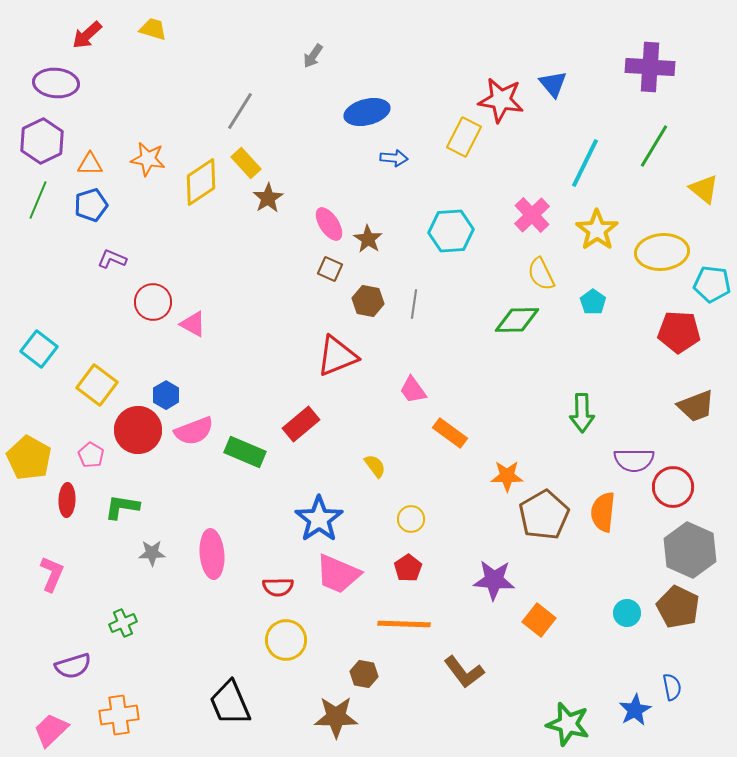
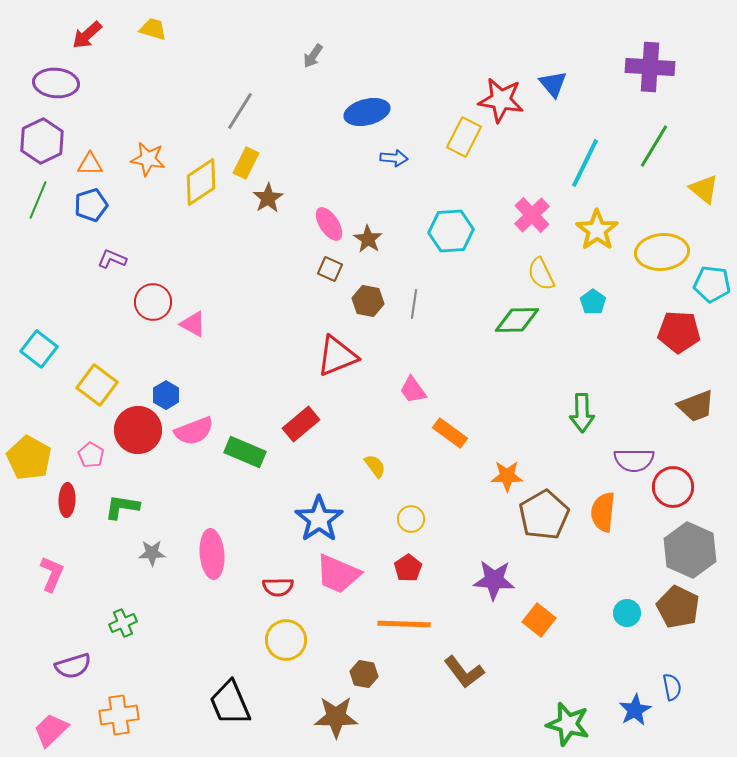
yellow rectangle at (246, 163): rotated 68 degrees clockwise
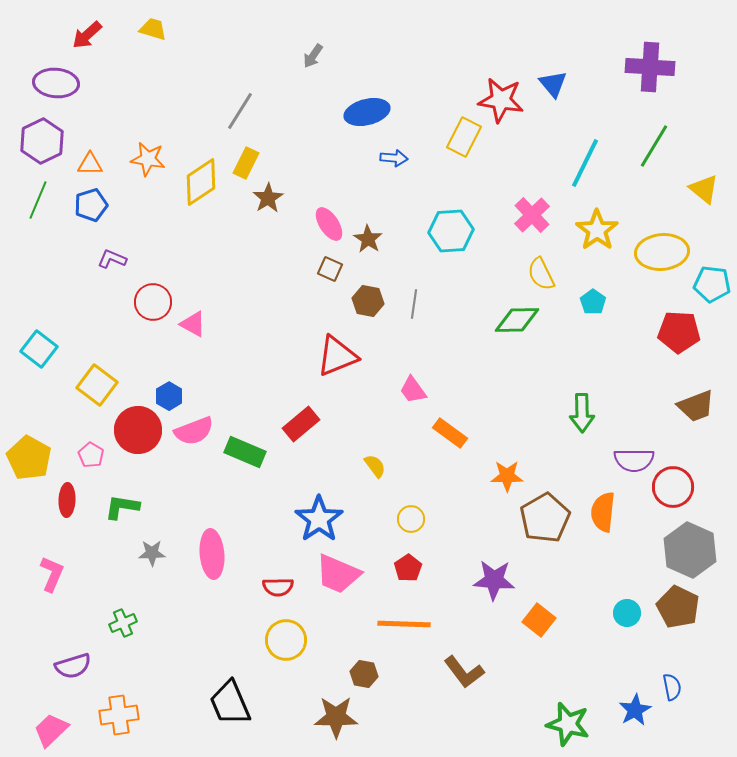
blue hexagon at (166, 395): moved 3 px right, 1 px down
brown pentagon at (544, 515): moved 1 px right, 3 px down
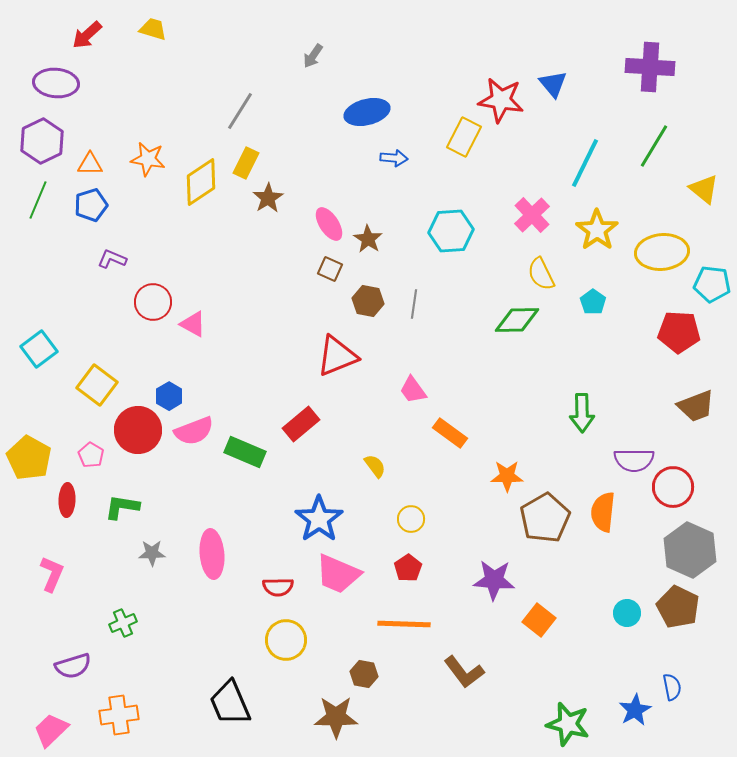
cyan square at (39, 349): rotated 15 degrees clockwise
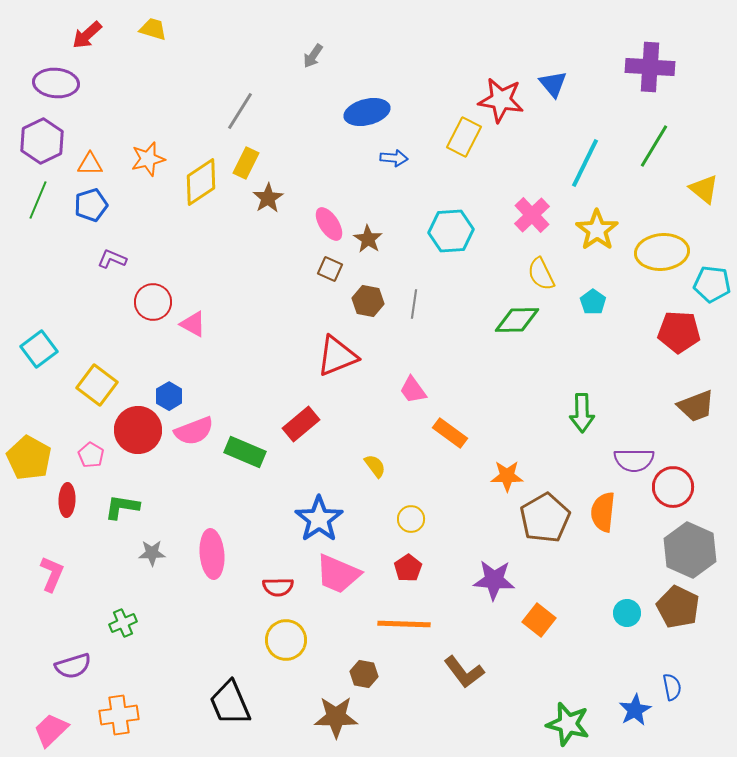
orange star at (148, 159): rotated 24 degrees counterclockwise
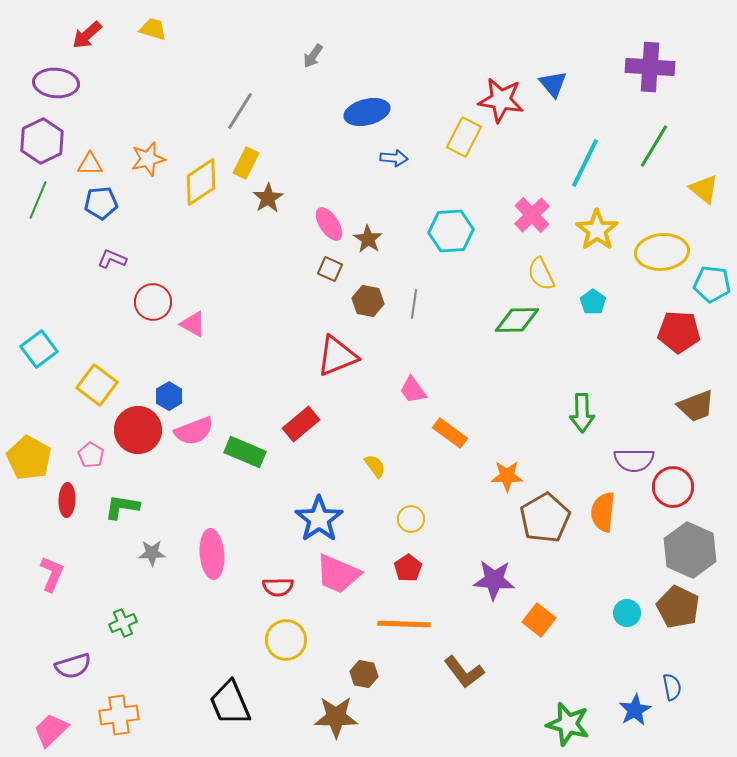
blue pentagon at (91, 205): moved 10 px right, 2 px up; rotated 12 degrees clockwise
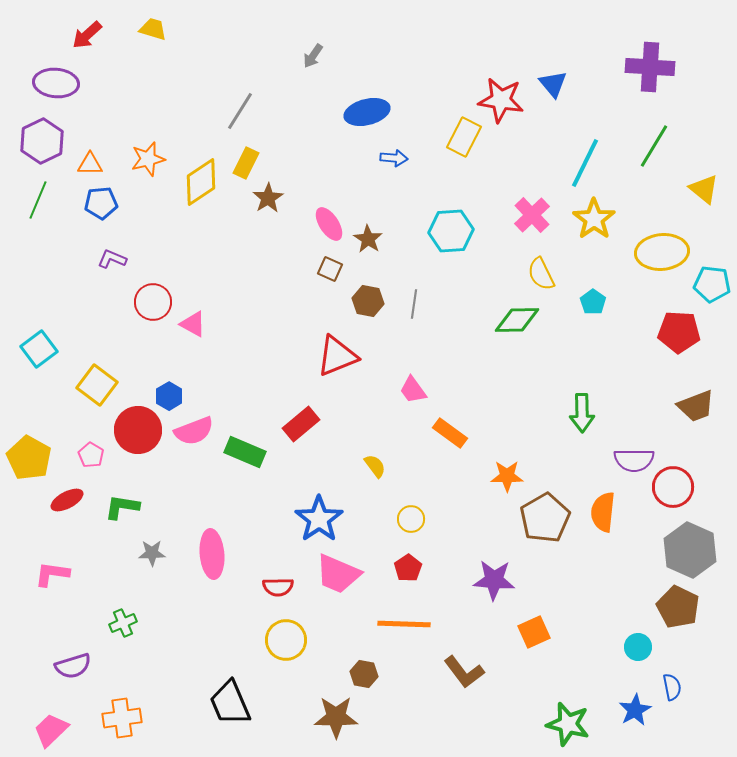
yellow star at (597, 230): moved 3 px left, 11 px up
red ellipse at (67, 500): rotated 60 degrees clockwise
pink L-shape at (52, 574): rotated 105 degrees counterclockwise
cyan circle at (627, 613): moved 11 px right, 34 px down
orange square at (539, 620): moved 5 px left, 12 px down; rotated 28 degrees clockwise
orange cross at (119, 715): moved 3 px right, 3 px down
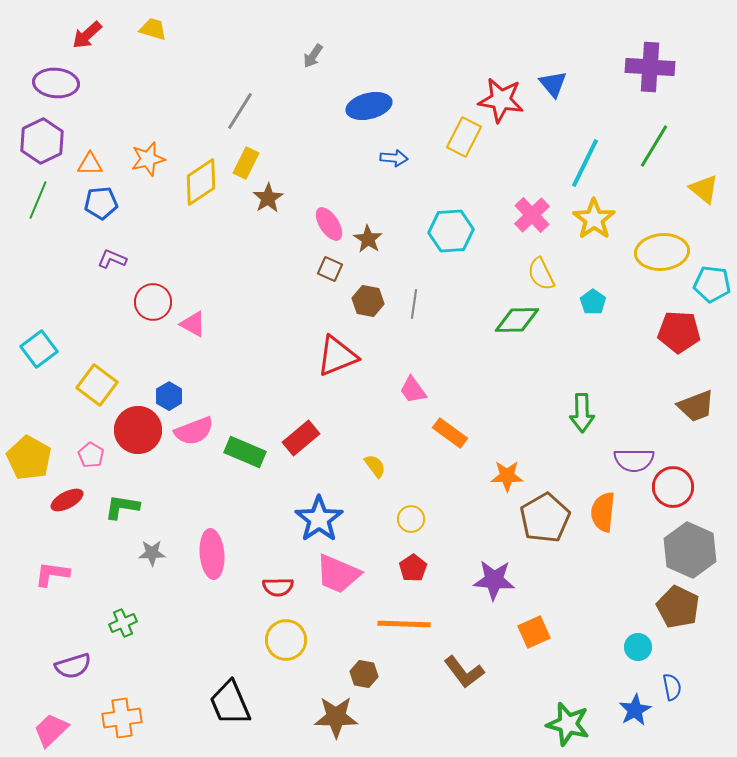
blue ellipse at (367, 112): moved 2 px right, 6 px up
red rectangle at (301, 424): moved 14 px down
red pentagon at (408, 568): moved 5 px right
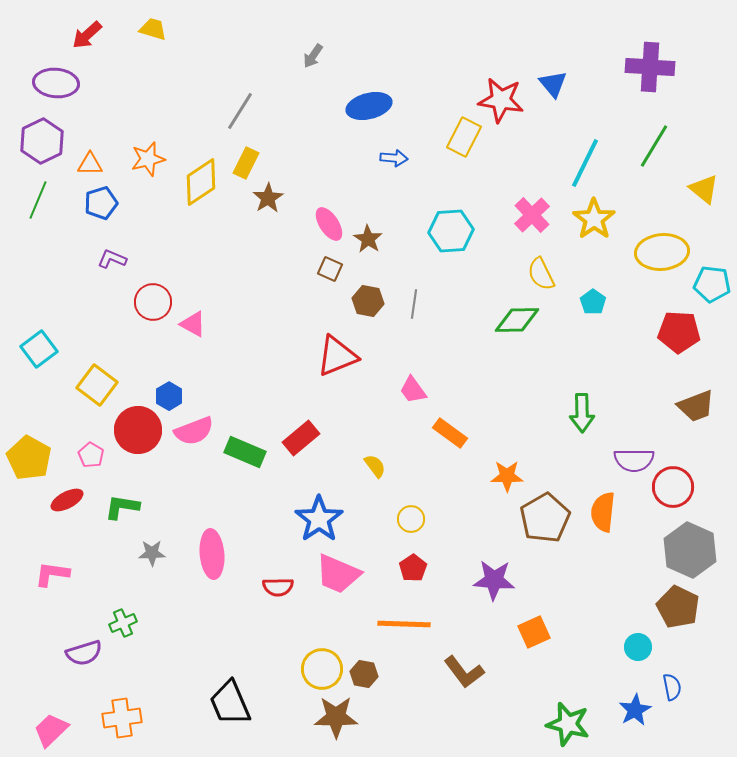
blue pentagon at (101, 203): rotated 12 degrees counterclockwise
yellow circle at (286, 640): moved 36 px right, 29 px down
purple semicircle at (73, 666): moved 11 px right, 13 px up
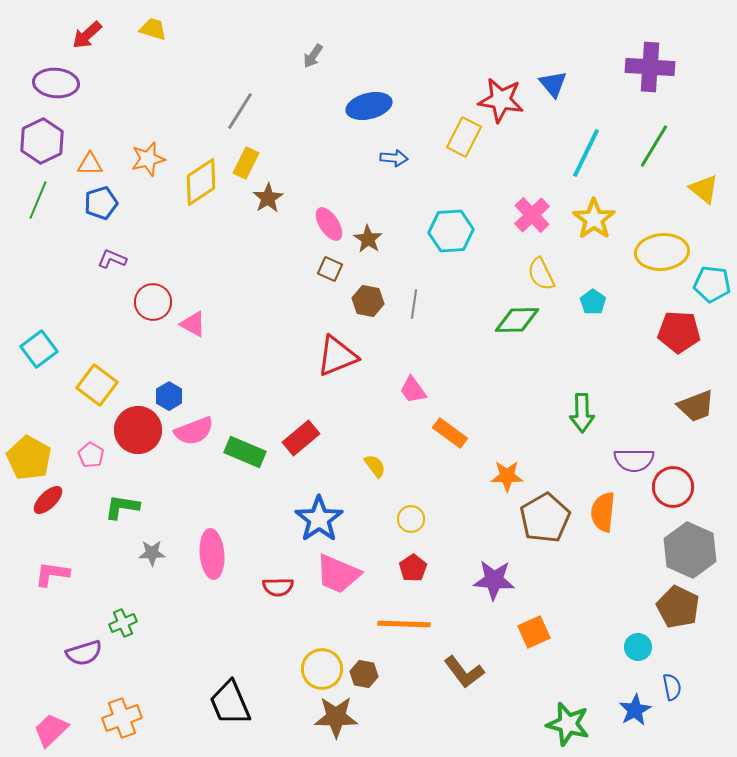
cyan line at (585, 163): moved 1 px right, 10 px up
red ellipse at (67, 500): moved 19 px left; rotated 16 degrees counterclockwise
orange cross at (122, 718): rotated 12 degrees counterclockwise
